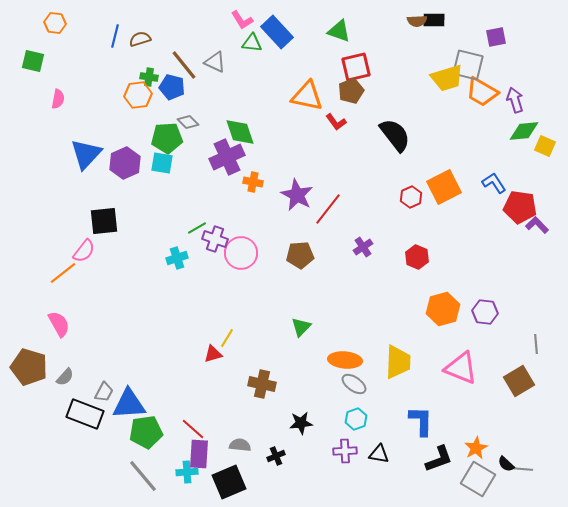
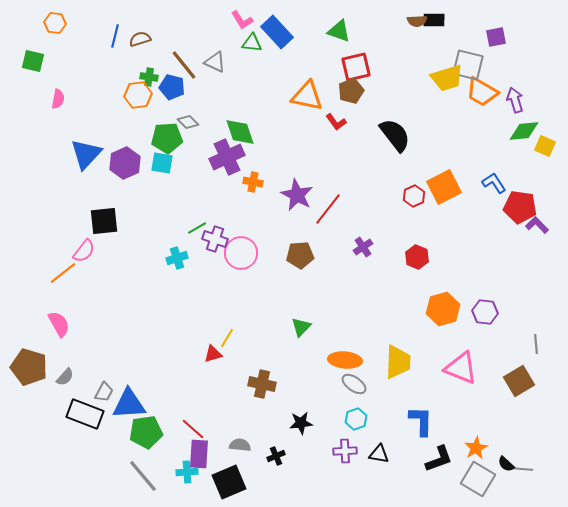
red hexagon at (411, 197): moved 3 px right, 1 px up
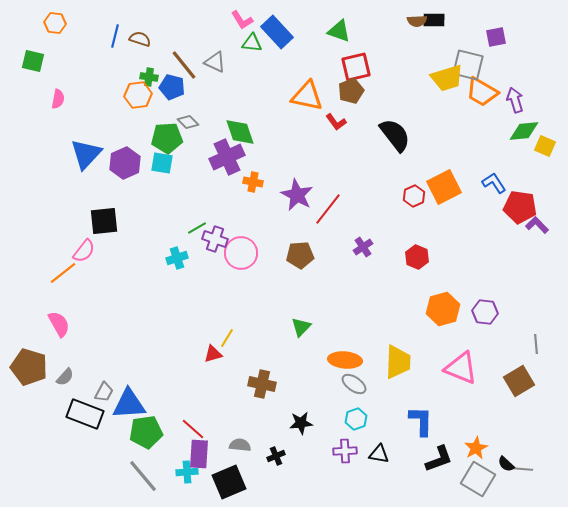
brown semicircle at (140, 39): rotated 35 degrees clockwise
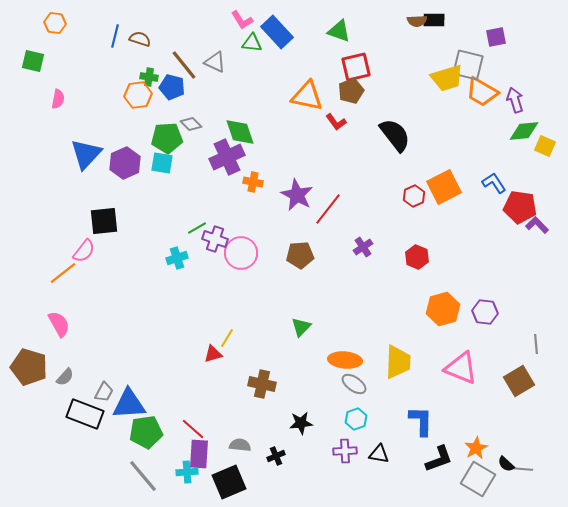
gray diamond at (188, 122): moved 3 px right, 2 px down
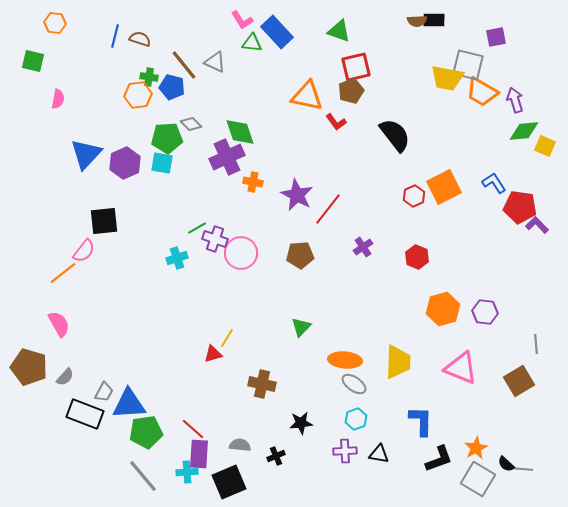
yellow trapezoid at (447, 78): rotated 28 degrees clockwise
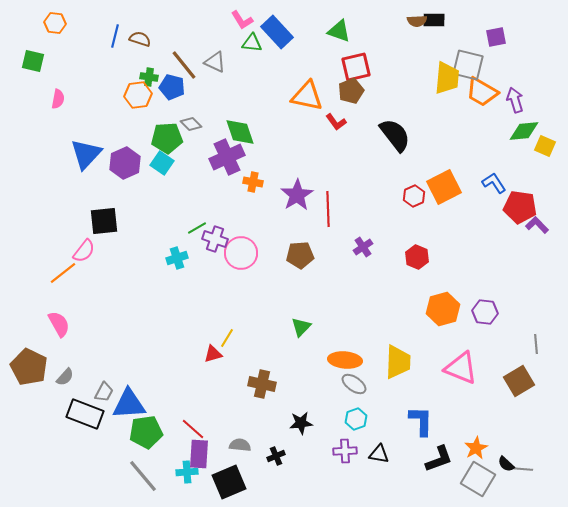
yellow trapezoid at (447, 78): rotated 96 degrees counterclockwise
cyan square at (162, 163): rotated 25 degrees clockwise
purple star at (297, 195): rotated 12 degrees clockwise
red line at (328, 209): rotated 40 degrees counterclockwise
brown pentagon at (29, 367): rotated 9 degrees clockwise
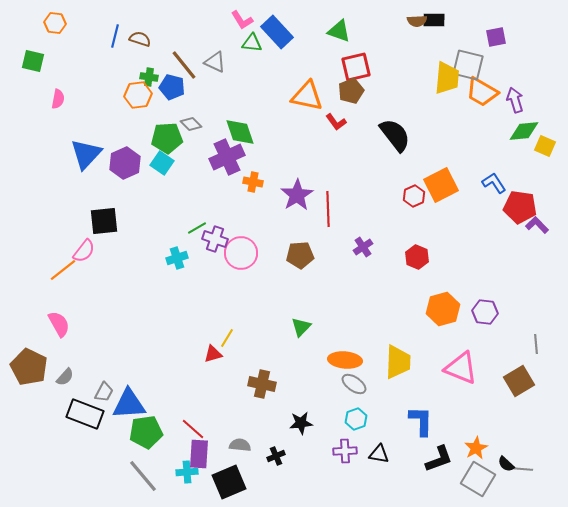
orange square at (444, 187): moved 3 px left, 2 px up
orange line at (63, 273): moved 3 px up
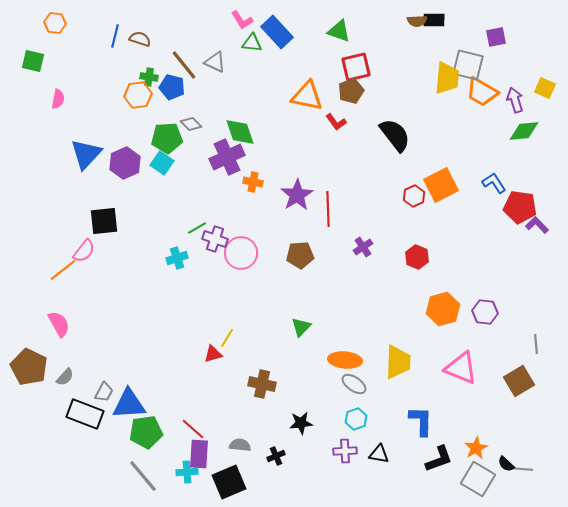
yellow square at (545, 146): moved 58 px up
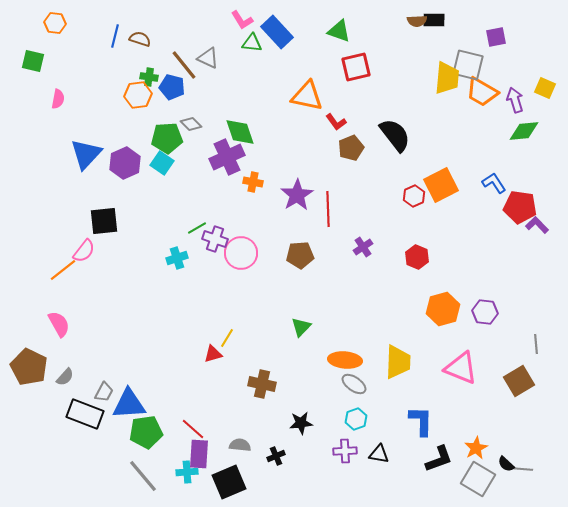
gray triangle at (215, 62): moved 7 px left, 4 px up
brown pentagon at (351, 91): moved 57 px down
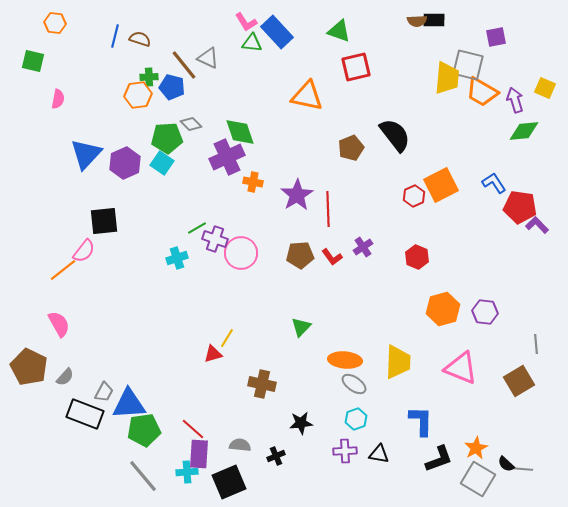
pink L-shape at (242, 20): moved 4 px right, 2 px down
green cross at (149, 77): rotated 12 degrees counterclockwise
red L-shape at (336, 122): moved 4 px left, 135 px down
green pentagon at (146, 432): moved 2 px left, 2 px up
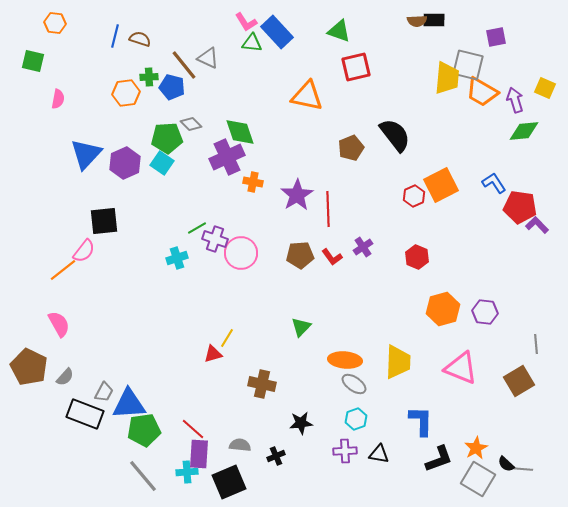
orange hexagon at (138, 95): moved 12 px left, 2 px up
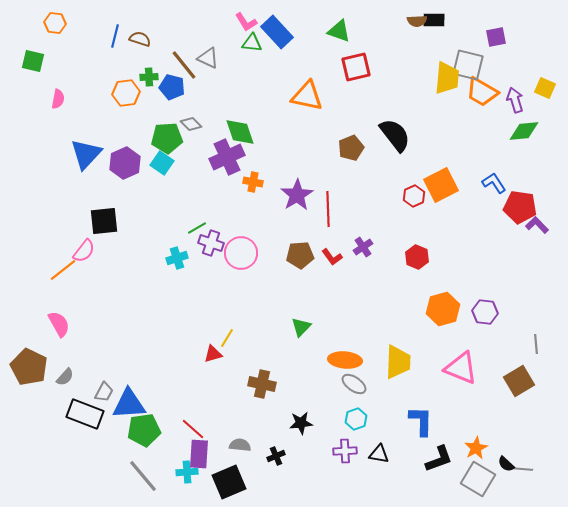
purple cross at (215, 239): moved 4 px left, 4 px down
